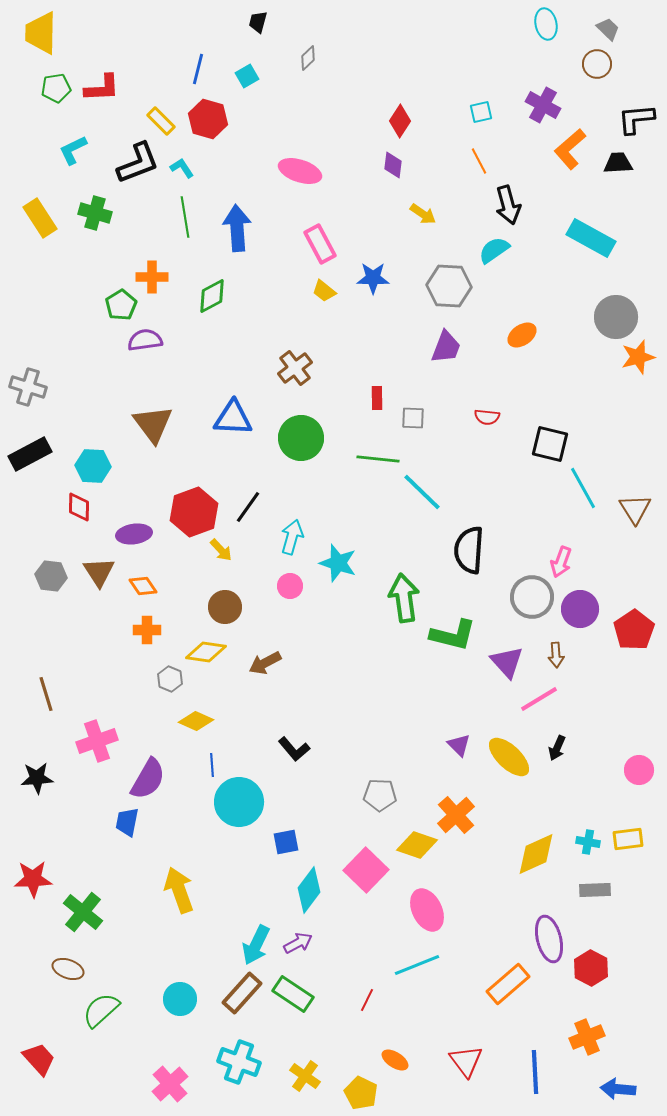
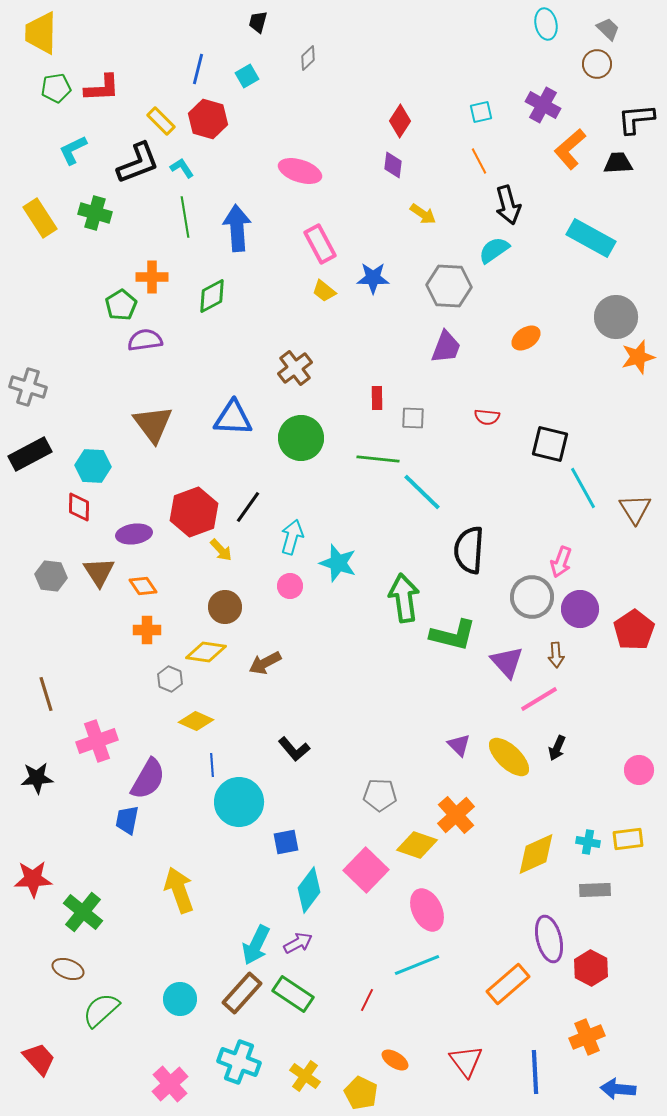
orange ellipse at (522, 335): moved 4 px right, 3 px down
blue trapezoid at (127, 822): moved 2 px up
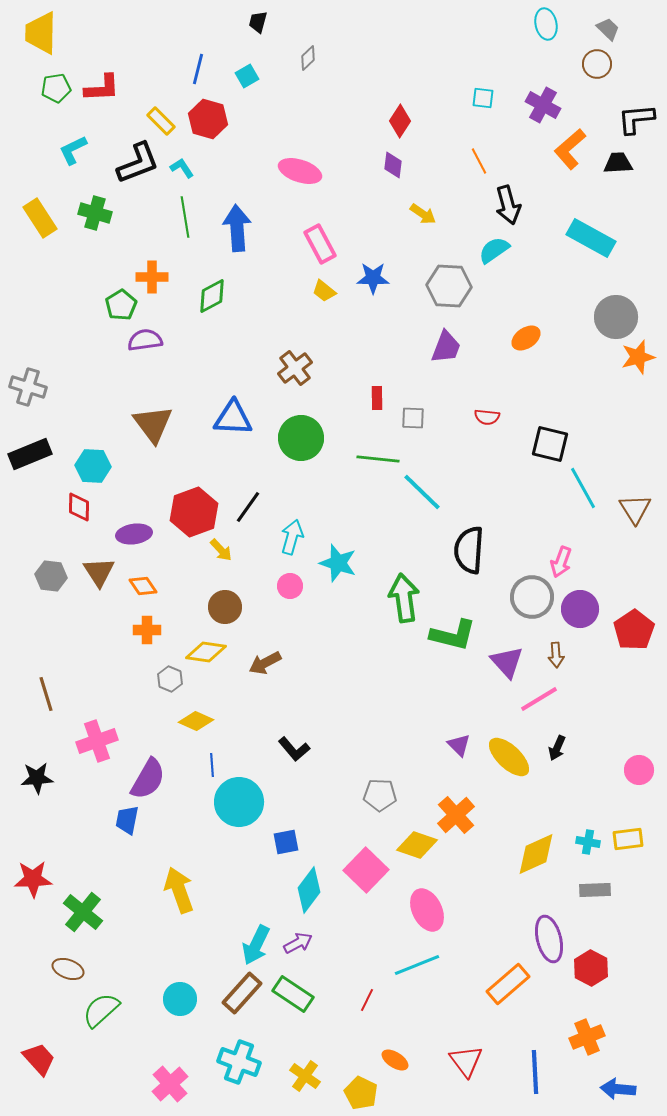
cyan square at (481, 112): moved 2 px right, 14 px up; rotated 20 degrees clockwise
black rectangle at (30, 454): rotated 6 degrees clockwise
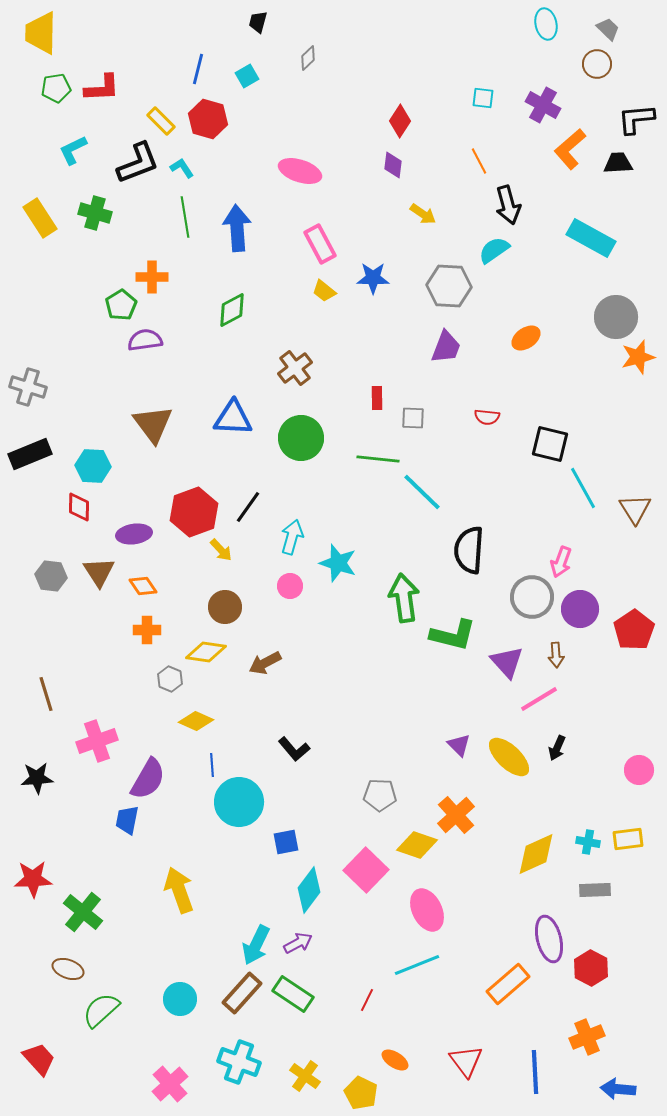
green diamond at (212, 296): moved 20 px right, 14 px down
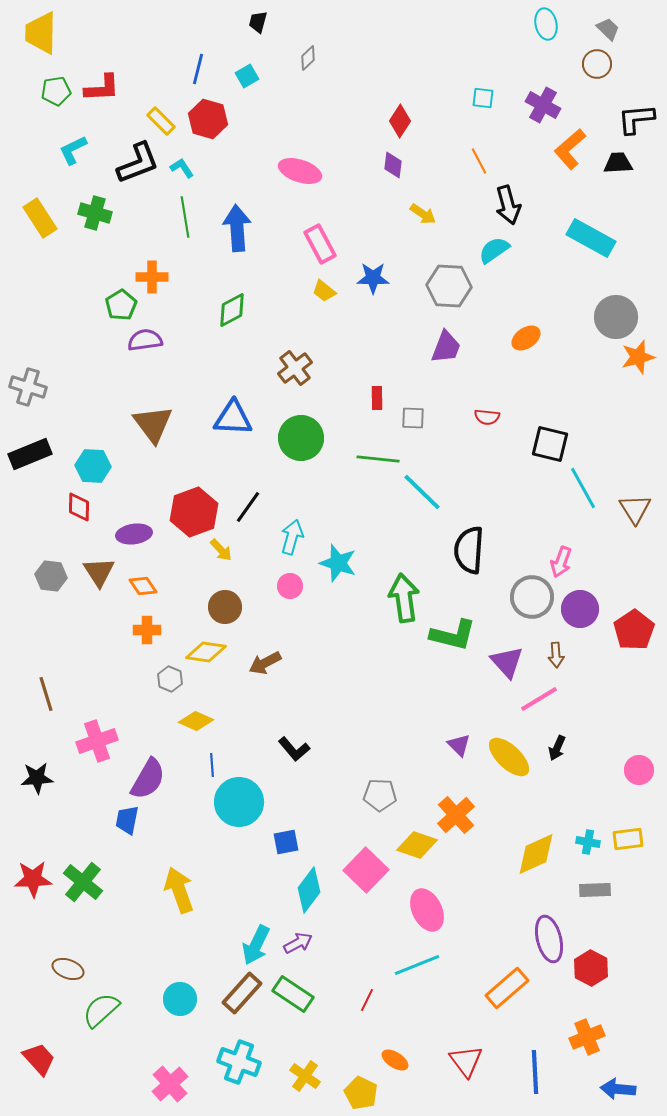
green pentagon at (56, 88): moved 3 px down
green cross at (83, 912): moved 30 px up
orange rectangle at (508, 984): moved 1 px left, 4 px down
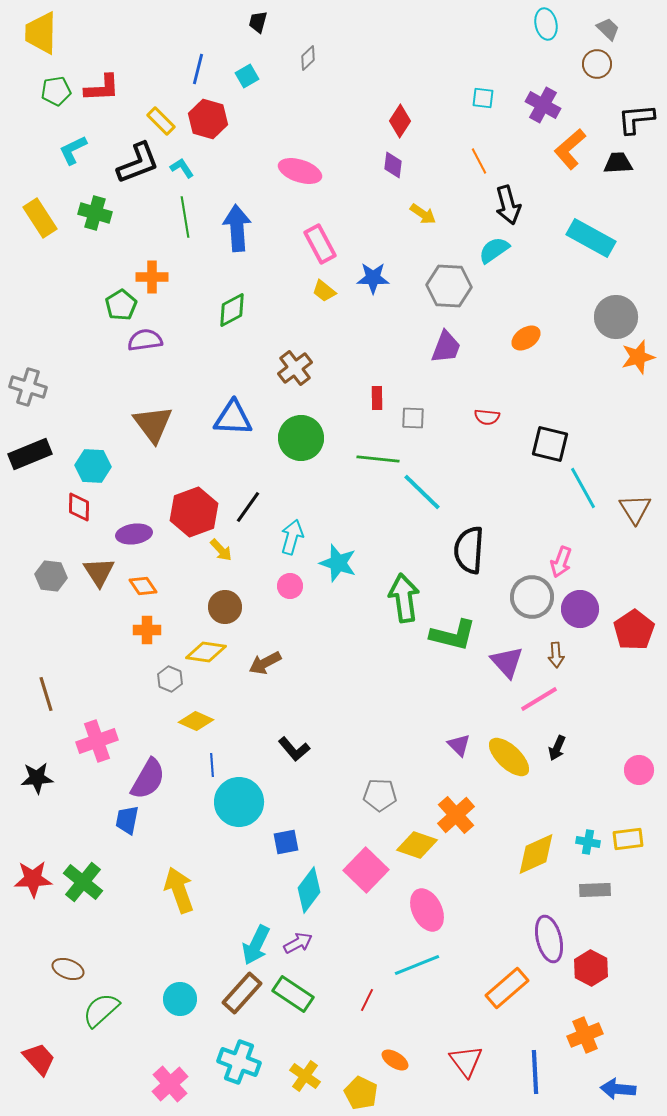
orange cross at (587, 1037): moved 2 px left, 2 px up
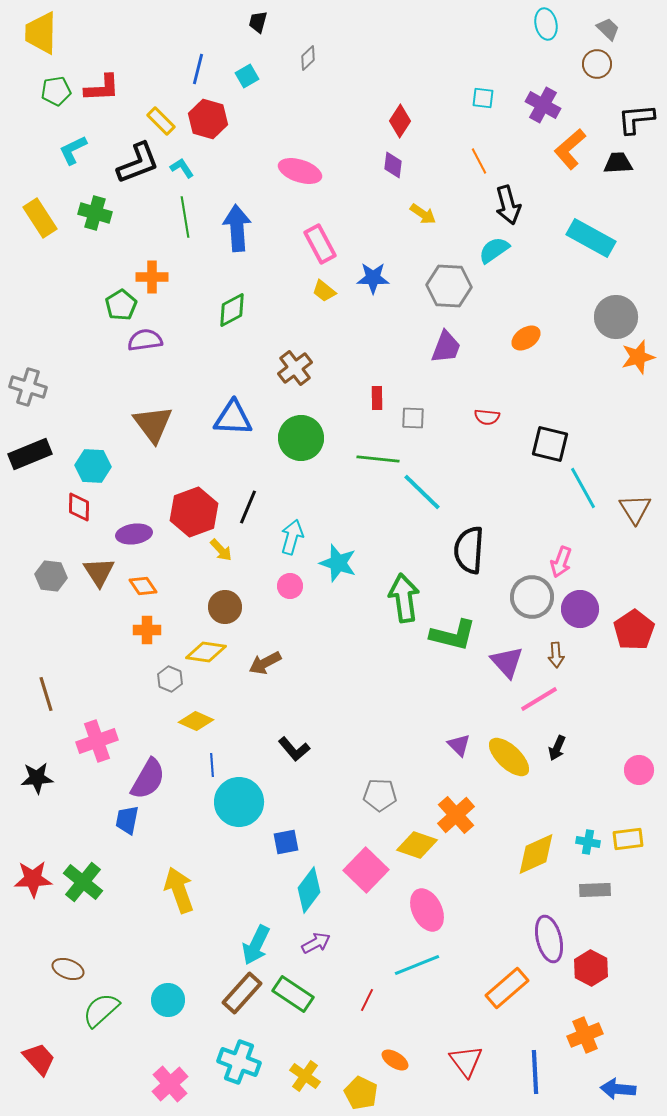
black line at (248, 507): rotated 12 degrees counterclockwise
purple arrow at (298, 943): moved 18 px right
cyan circle at (180, 999): moved 12 px left, 1 px down
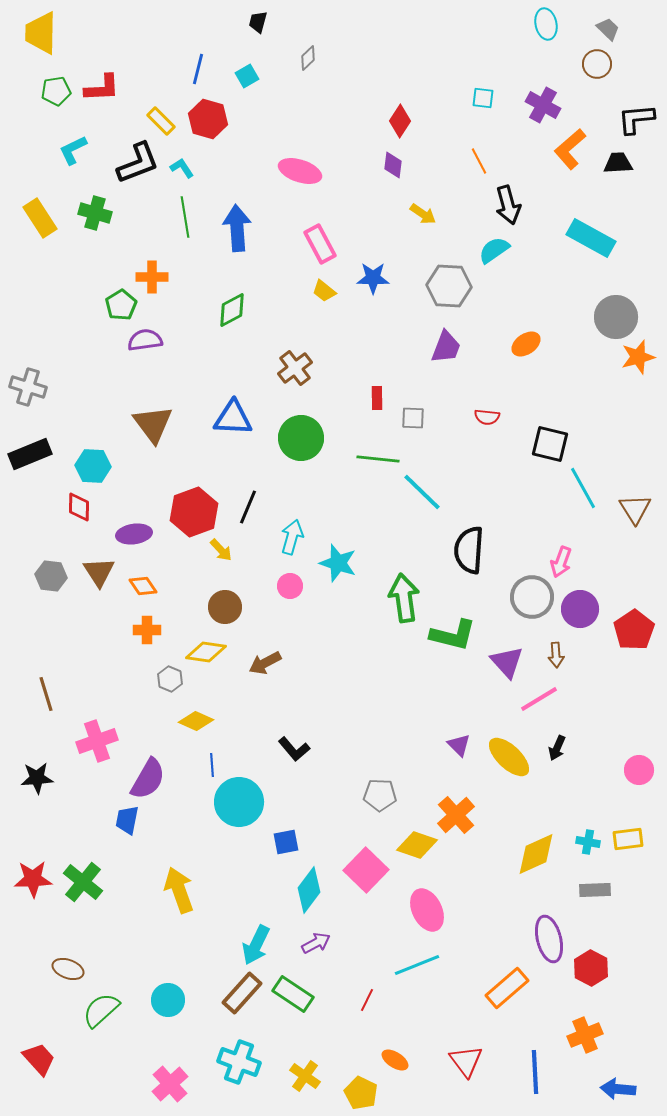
orange ellipse at (526, 338): moved 6 px down
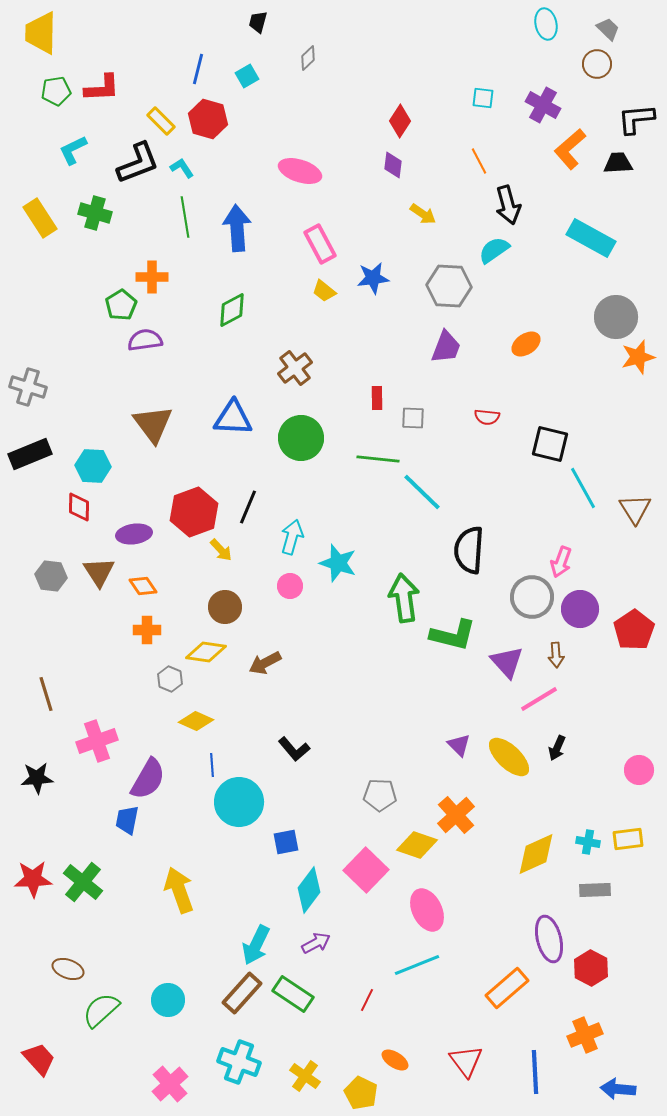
blue star at (373, 278): rotated 8 degrees counterclockwise
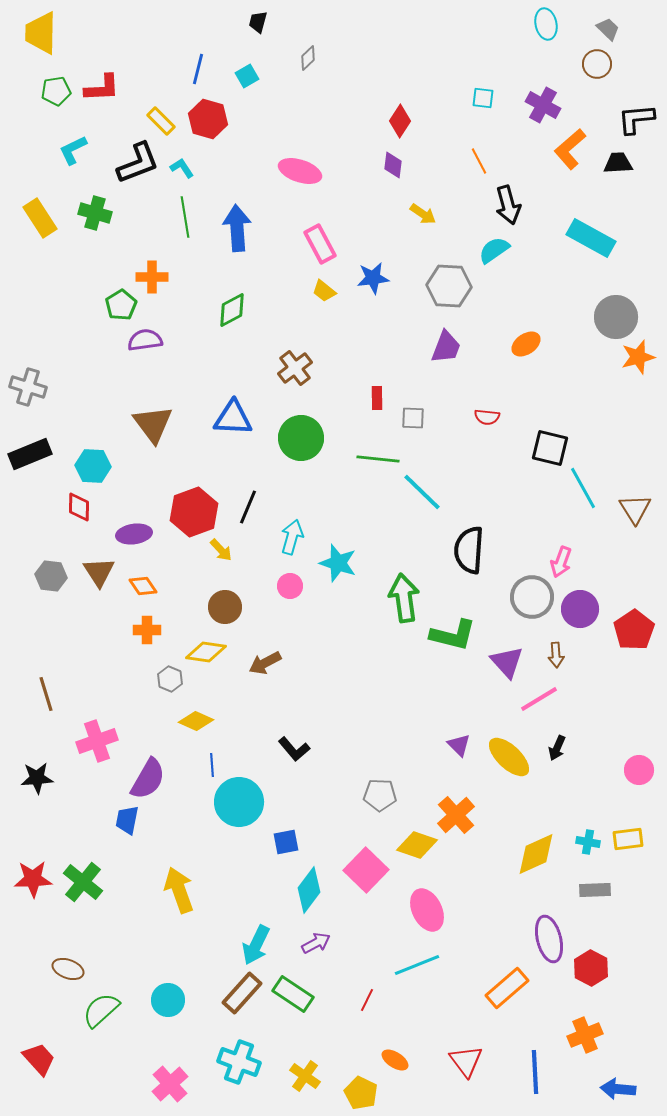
black square at (550, 444): moved 4 px down
